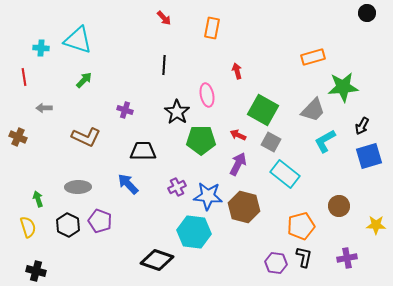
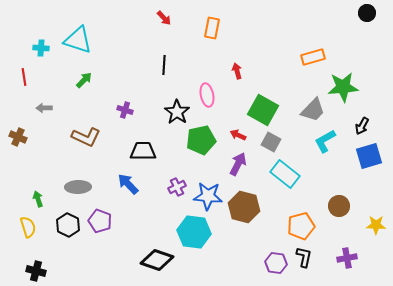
green pentagon at (201, 140): rotated 12 degrees counterclockwise
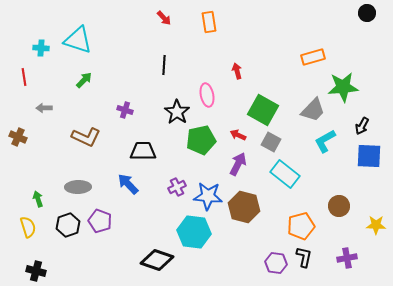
orange rectangle at (212, 28): moved 3 px left, 6 px up; rotated 20 degrees counterclockwise
blue square at (369, 156): rotated 20 degrees clockwise
black hexagon at (68, 225): rotated 15 degrees clockwise
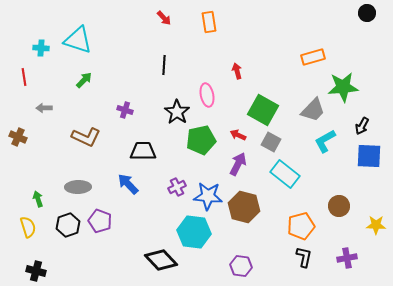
black diamond at (157, 260): moved 4 px right; rotated 28 degrees clockwise
purple hexagon at (276, 263): moved 35 px left, 3 px down
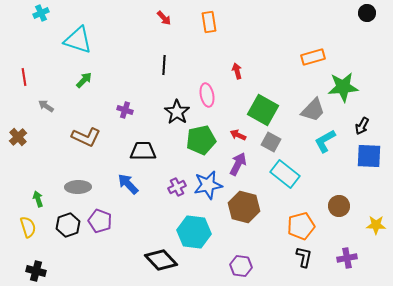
cyan cross at (41, 48): moved 35 px up; rotated 28 degrees counterclockwise
gray arrow at (44, 108): moved 2 px right, 2 px up; rotated 35 degrees clockwise
brown cross at (18, 137): rotated 24 degrees clockwise
blue star at (208, 196): moved 11 px up; rotated 16 degrees counterclockwise
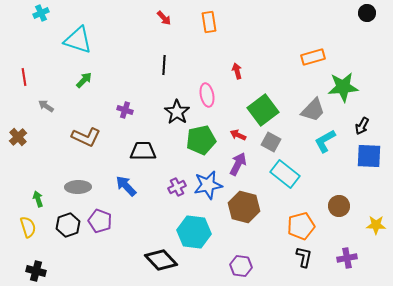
green square at (263, 110): rotated 24 degrees clockwise
blue arrow at (128, 184): moved 2 px left, 2 px down
